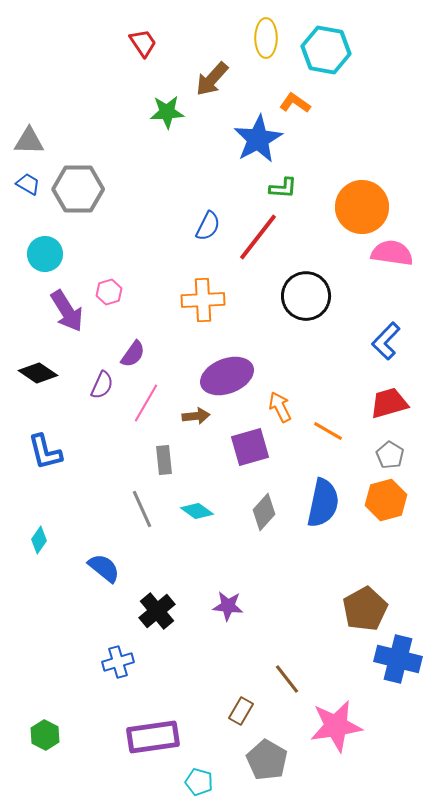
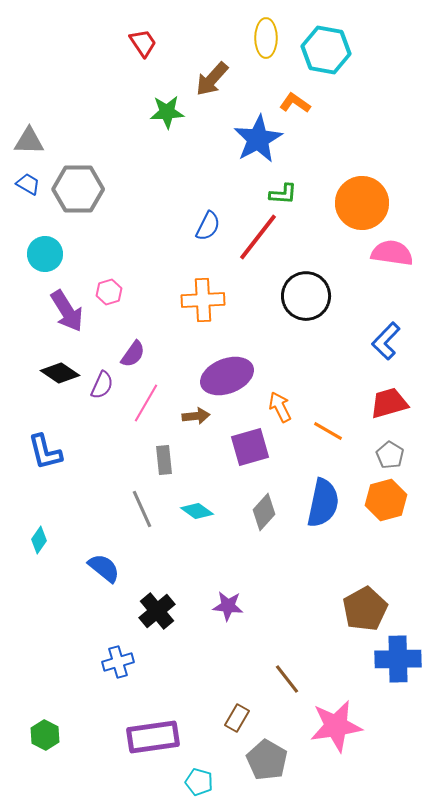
green L-shape at (283, 188): moved 6 px down
orange circle at (362, 207): moved 4 px up
black diamond at (38, 373): moved 22 px right
blue cross at (398, 659): rotated 15 degrees counterclockwise
brown rectangle at (241, 711): moved 4 px left, 7 px down
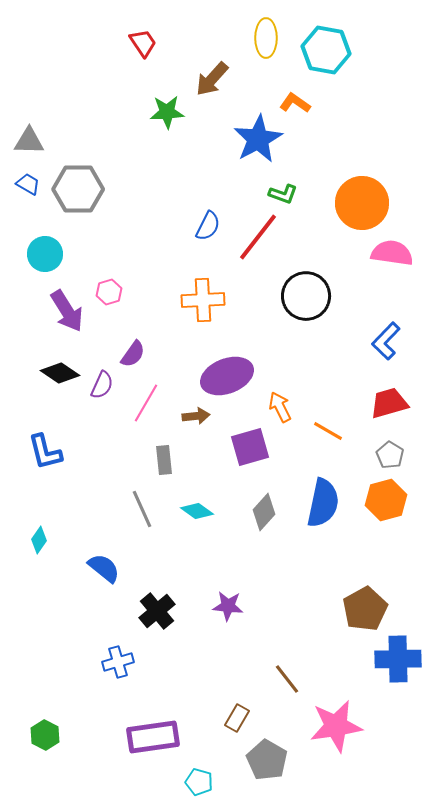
green L-shape at (283, 194): rotated 16 degrees clockwise
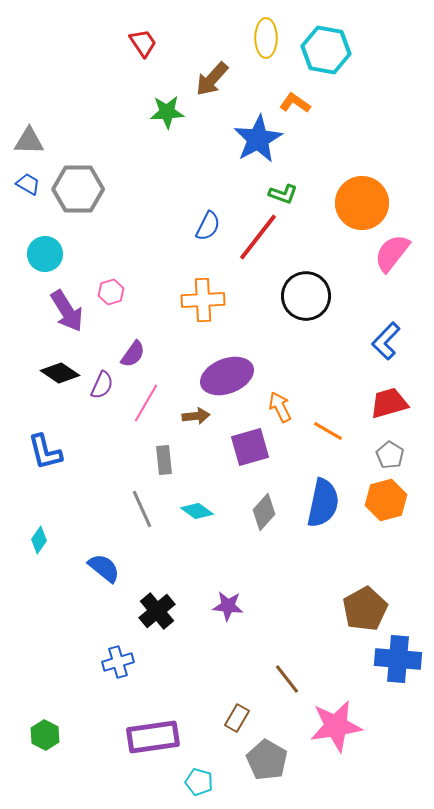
pink semicircle at (392, 253): rotated 60 degrees counterclockwise
pink hexagon at (109, 292): moved 2 px right
blue cross at (398, 659): rotated 6 degrees clockwise
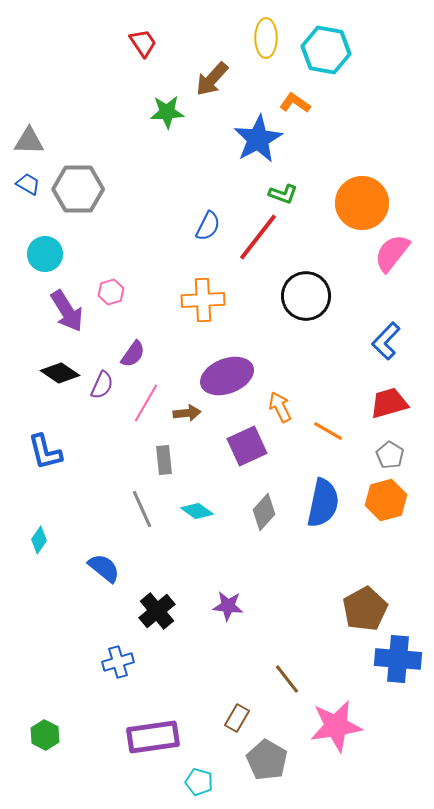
brown arrow at (196, 416): moved 9 px left, 3 px up
purple square at (250, 447): moved 3 px left, 1 px up; rotated 9 degrees counterclockwise
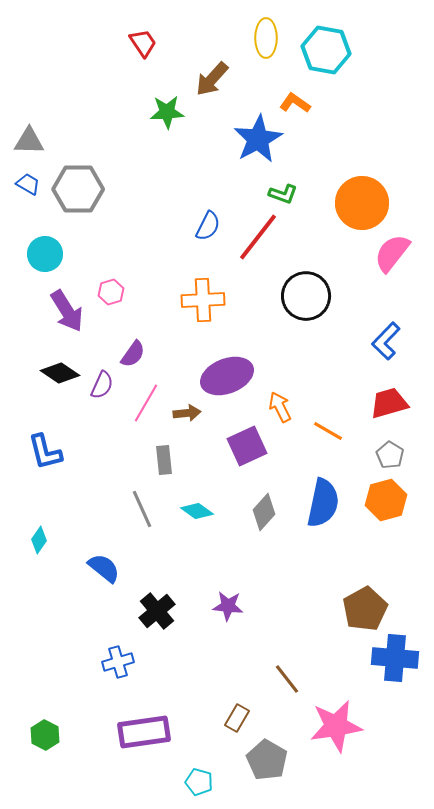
blue cross at (398, 659): moved 3 px left, 1 px up
purple rectangle at (153, 737): moved 9 px left, 5 px up
